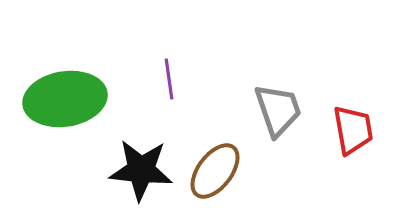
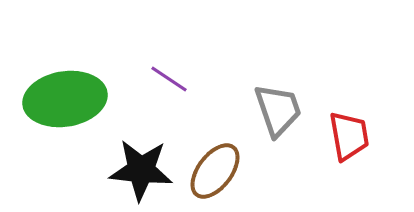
purple line: rotated 48 degrees counterclockwise
red trapezoid: moved 4 px left, 6 px down
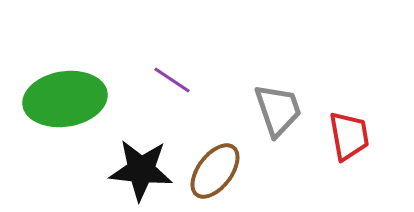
purple line: moved 3 px right, 1 px down
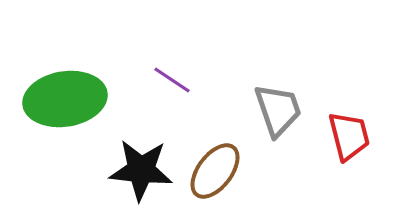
red trapezoid: rotated 4 degrees counterclockwise
